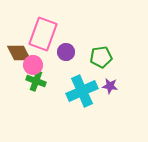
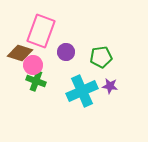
pink rectangle: moved 2 px left, 3 px up
brown diamond: moved 1 px right; rotated 45 degrees counterclockwise
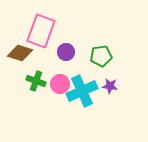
green pentagon: moved 1 px up
pink circle: moved 27 px right, 19 px down
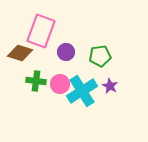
green pentagon: moved 1 px left
green cross: rotated 12 degrees counterclockwise
purple star: rotated 21 degrees clockwise
cyan cross: rotated 8 degrees counterclockwise
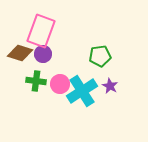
purple circle: moved 23 px left, 2 px down
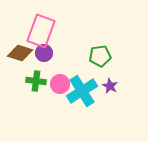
purple circle: moved 1 px right, 1 px up
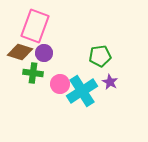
pink rectangle: moved 6 px left, 5 px up
brown diamond: moved 1 px up
green cross: moved 3 px left, 8 px up
purple star: moved 4 px up
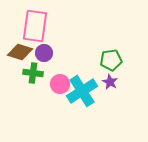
pink rectangle: rotated 12 degrees counterclockwise
green pentagon: moved 11 px right, 4 px down
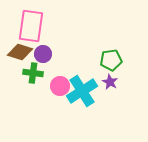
pink rectangle: moved 4 px left
purple circle: moved 1 px left, 1 px down
pink circle: moved 2 px down
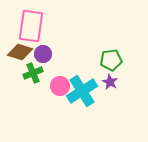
green cross: rotated 30 degrees counterclockwise
